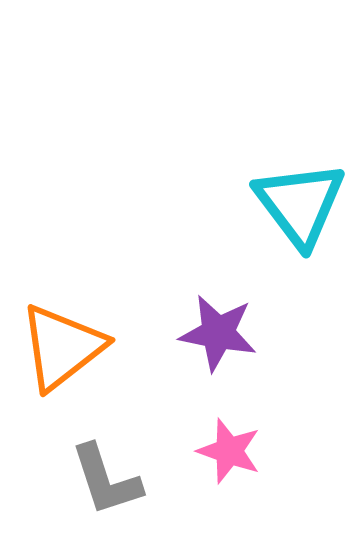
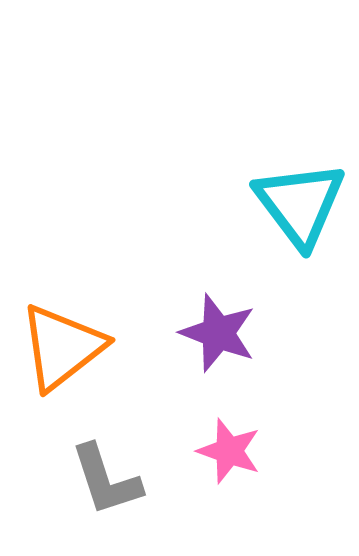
purple star: rotated 10 degrees clockwise
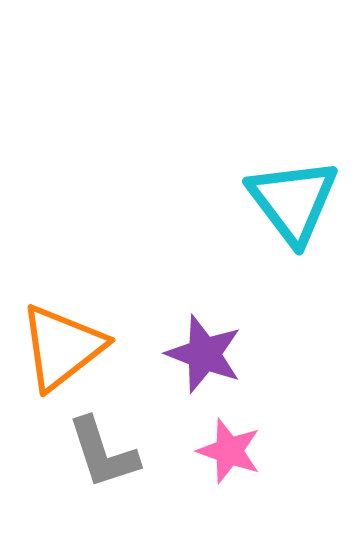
cyan triangle: moved 7 px left, 3 px up
purple star: moved 14 px left, 21 px down
gray L-shape: moved 3 px left, 27 px up
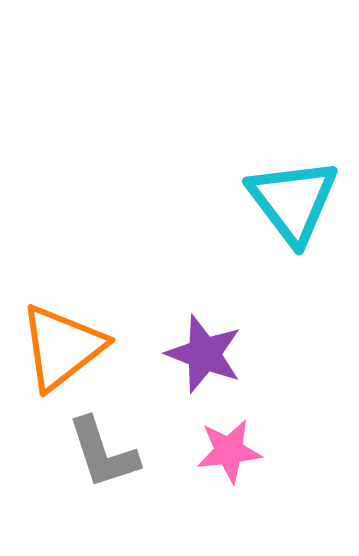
pink star: rotated 26 degrees counterclockwise
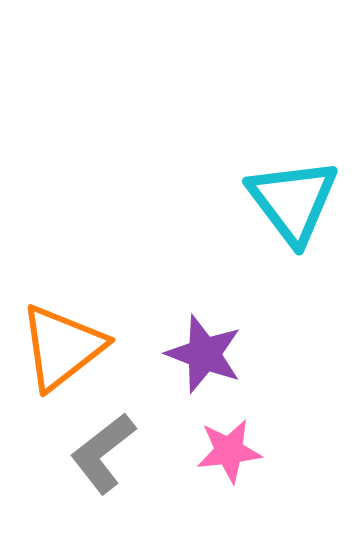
gray L-shape: rotated 70 degrees clockwise
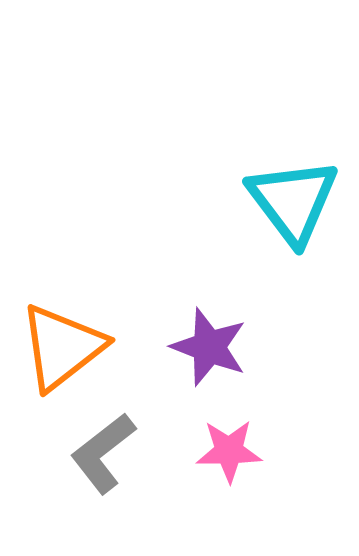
purple star: moved 5 px right, 7 px up
pink star: rotated 6 degrees clockwise
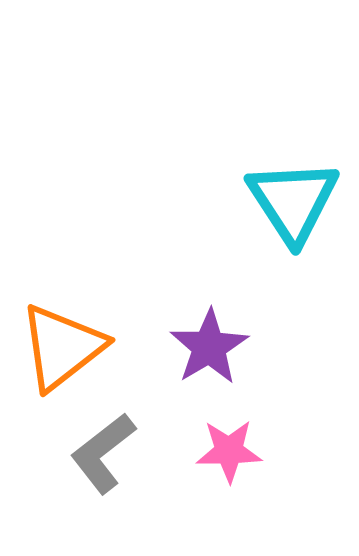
cyan triangle: rotated 4 degrees clockwise
purple star: rotated 20 degrees clockwise
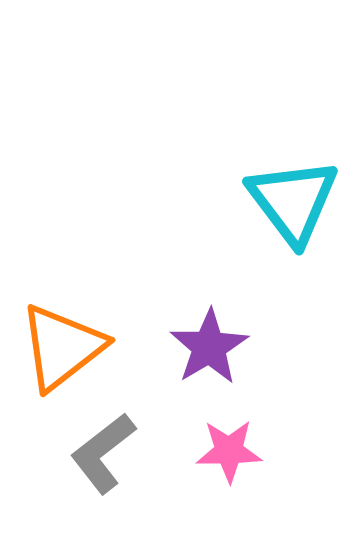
cyan triangle: rotated 4 degrees counterclockwise
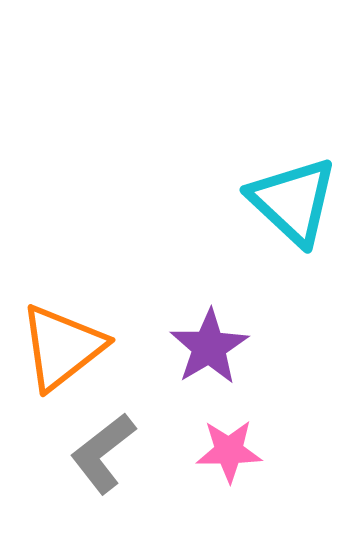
cyan triangle: rotated 10 degrees counterclockwise
